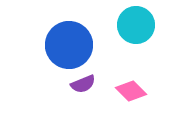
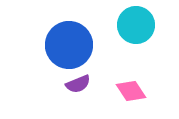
purple semicircle: moved 5 px left
pink diamond: rotated 12 degrees clockwise
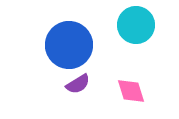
purple semicircle: rotated 10 degrees counterclockwise
pink diamond: rotated 16 degrees clockwise
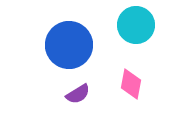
purple semicircle: moved 10 px down
pink diamond: moved 7 px up; rotated 28 degrees clockwise
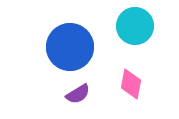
cyan circle: moved 1 px left, 1 px down
blue circle: moved 1 px right, 2 px down
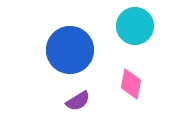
blue circle: moved 3 px down
purple semicircle: moved 7 px down
